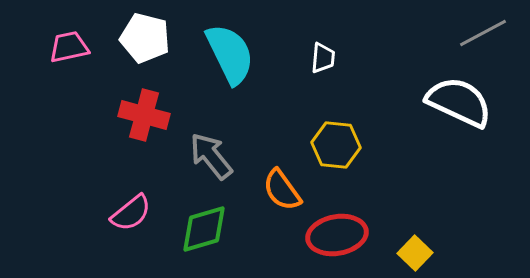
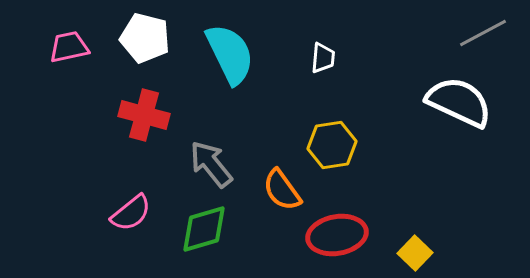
yellow hexagon: moved 4 px left; rotated 15 degrees counterclockwise
gray arrow: moved 8 px down
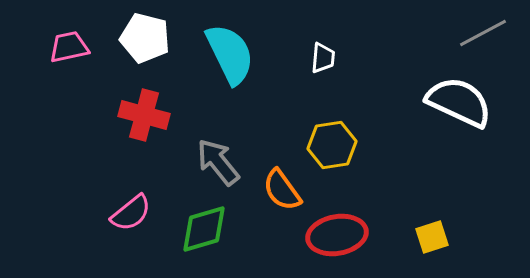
gray arrow: moved 7 px right, 2 px up
yellow square: moved 17 px right, 16 px up; rotated 28 degrees clockwise
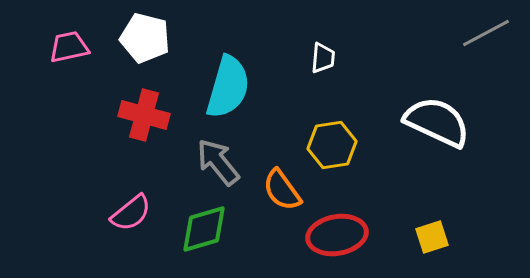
gray line: moved 3 px right
cyan semicircle: moved 2 px left, 33 px down; rotated 42 degrees clockwise
white semicircle: moved 22 px left, 20 px down
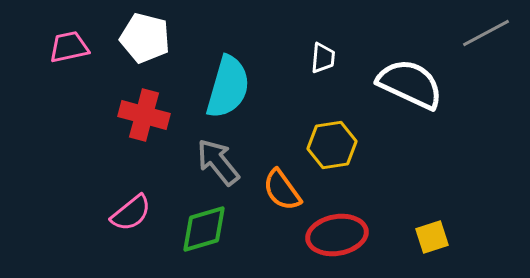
white semicircle: moved 27 px left, 38 px up
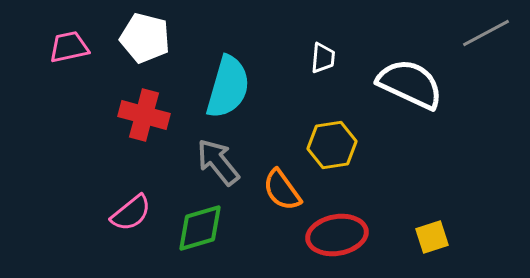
green diamond: moved 4 px left, 1 px up
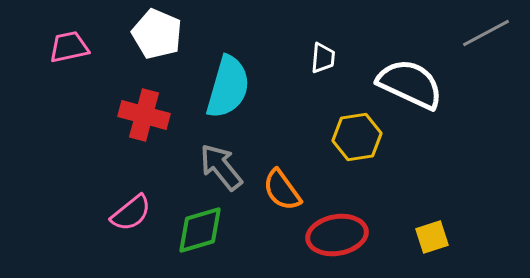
white pentagon: moved 12 px right, 4 px up; rotated 9 degrees clockwise
yellow hexagon: moved 25 px right, 8 px up
gray arrow: moved 3 px right, 5 px down
green diamond: moved 2 px down
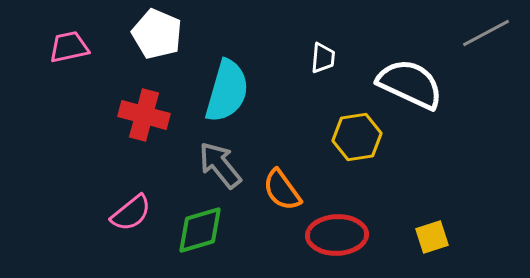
cyan semicircle: moved 1 px left, 4 px down
gray arrow: moved 1 px left, 2 px up
red ellipse: rotated 8 degrees clockwise
